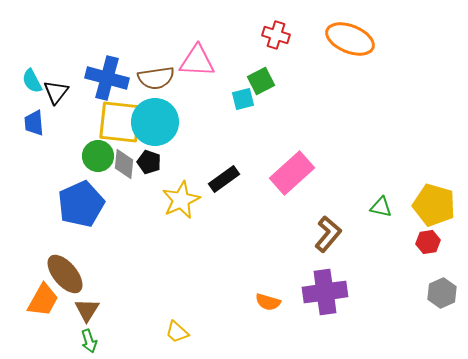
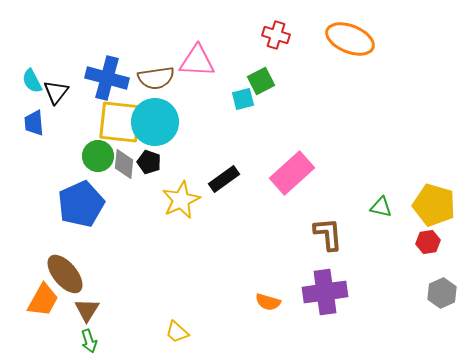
brown L-shape: rotated 45 degrees counterclockwise
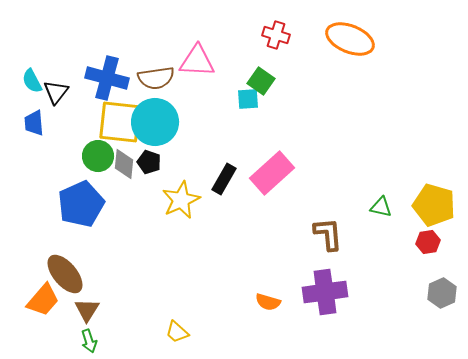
green square: rotated 28 degrees counterclockwise
cyan square: moved 5 px right; rotated 10 degrees clockwise
pink rectangle: moved 20 px left
black rectangle: rotated 24 degrees counterclockwise
orange trapezoid: rotated 12 degrees clockwise
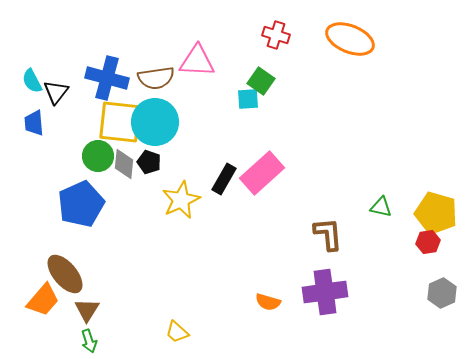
pink rectangle: moved 10 px left
yellow pentagon: moved 2 px right, 8 px down
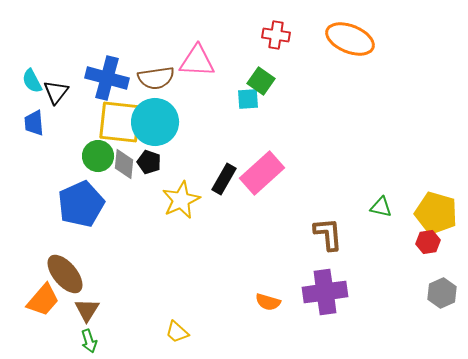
red cross: rotated 8 degrees counterclockwise
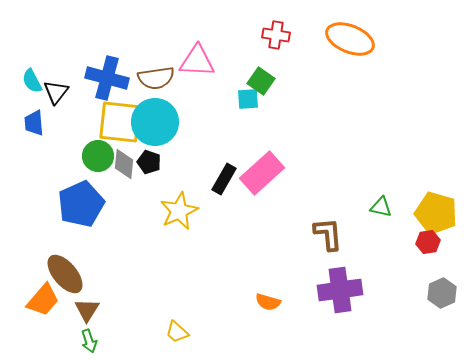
yellow star: moved 2 px left, 11 px down
purple cross: moved 15 px right, 2 px up
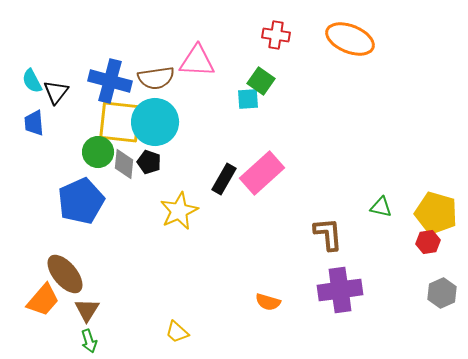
blue cross: moved 3 px right, 3 px down
green circle: moved 4 px up
blue pentagon: moved 3 px up
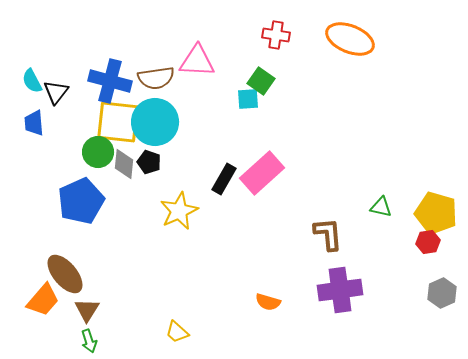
yellow square: moved 2 px left
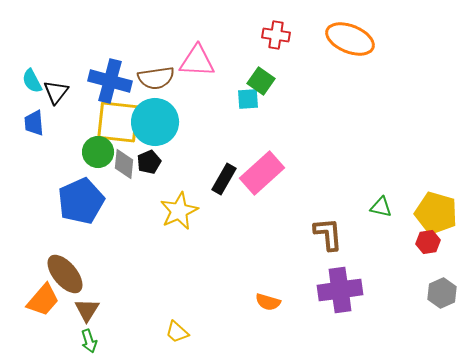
black pentagon: rotated 30 degrees clockwise
